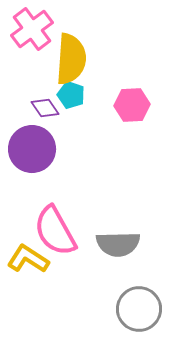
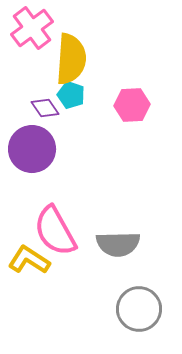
pink cross: moved 1 px up
yellow L-shape: moved 1 px right, 1 px down
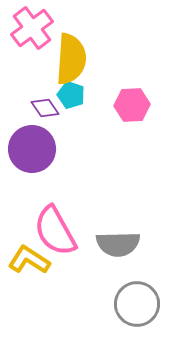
gray circle: moved 2 px left, 5 px up
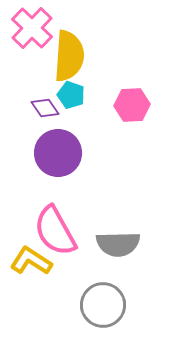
pink cross: rotated 9 degrees counterclockwise
yellow semicircle: moved 2 px left, 3 px up
purple circle: moved 26 px right, 4 px down
yellow L-shape: moved 2 px right, 1 px down
gray circle: moved 34 px left, 1 px down
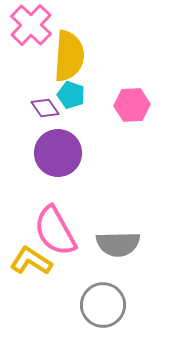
pink cross: moved 1 px left, 3 px up
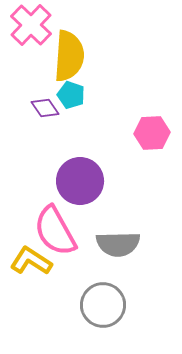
pink hexagon: moved 20 px right, 28 px down
purple circle: moved 22 px right, 28 px down
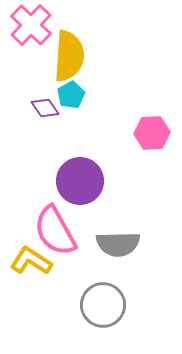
cyan pentagon: rotated 24 degrees clockwise
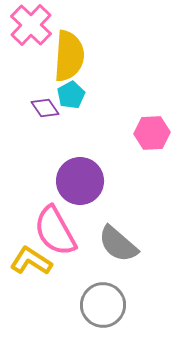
gray semicircle: rotated 42 degrees clockwise
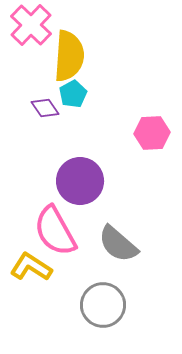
cyan pentagon: moved 2 px right, 1 px up
yellow L-shape: moved 6 px down
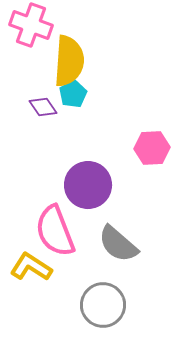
pink cross: rotated 24 degrees counterclockwise
yellow semicircle: moved 5 px down
purple diamond: moved 2 px left, 1 px up
pink hexagon: moved 15 px down
purple circle: moved 8 px right, 4 px down
pink semicircle: rotated 8 degrees clockwise
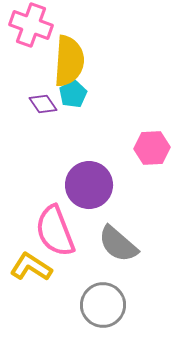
purple diamond: moved 3 px up
purple circle: moved 1 px right
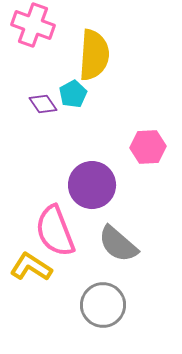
pink cross: moved 2 px right
yellow semicircle: moved 25 px right, 6 px up
pink hexagon: moved 4 px left, 1 px up
purple circle: moved 3 px right
